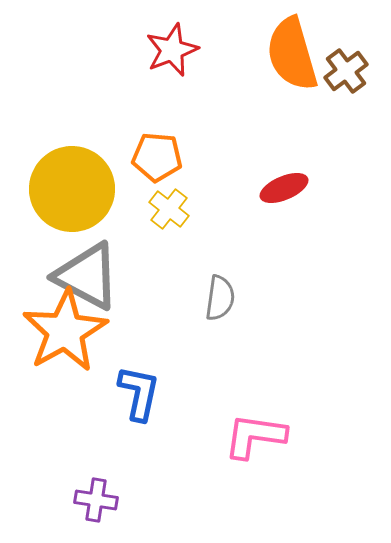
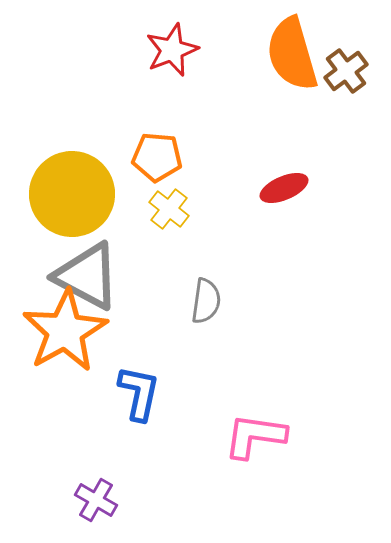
yellow circle: moved 5 px down
gray semicircle: moved 14 px left, 3 px down
purple cross: rotated 21 degrees clockwise
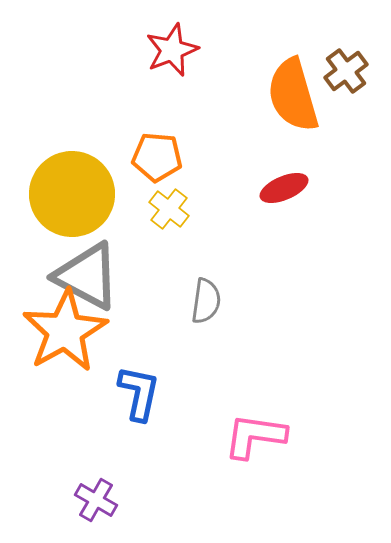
orange semicircle: moved 1 px right, 41 px down
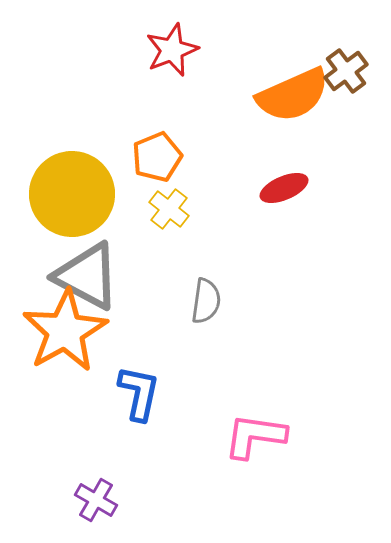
orange semicircle: rotated 98 degrees counterclockwise
orange pentagon: rotated 27 degrees counterclockwise
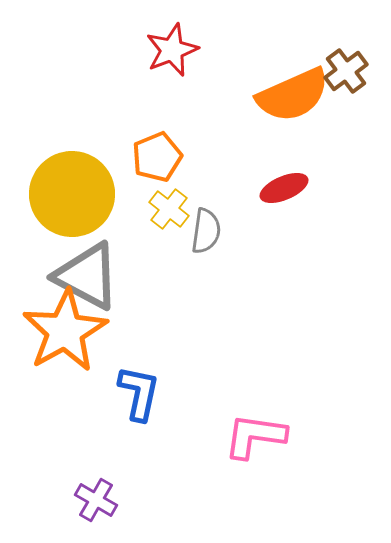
gray semicircle: moved 70 px up
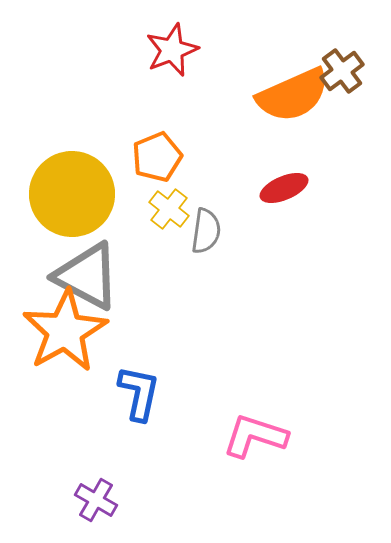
brown cross: moved 4 px left
pink L-shape: rotated 10 degrees clockwise
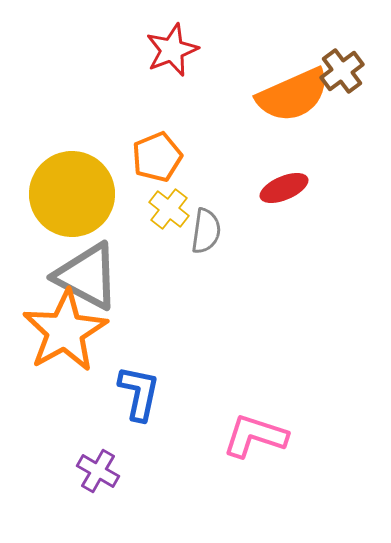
purple cross: moved 2 px right, 29 px up
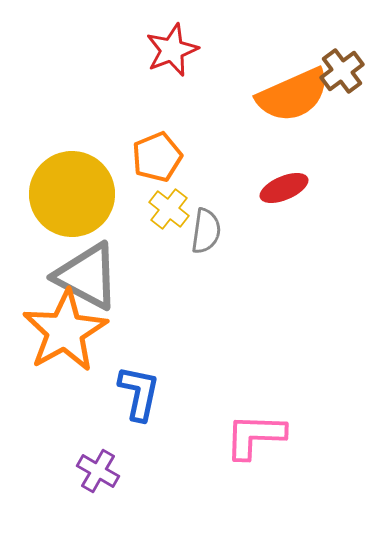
pink L-shape: rotated 16 degrees counterclockwise
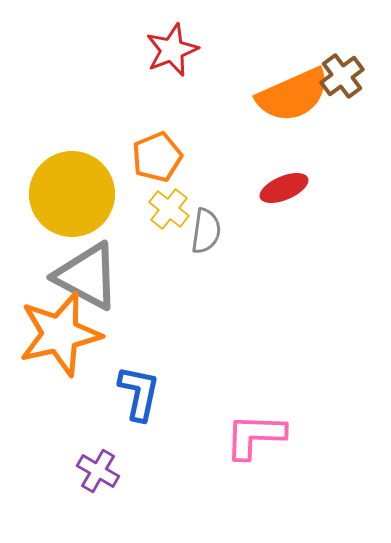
brown cross: moved 5 px down
orange star: moved 5 px left, 3 px down; rotated 16 degrees clockwise
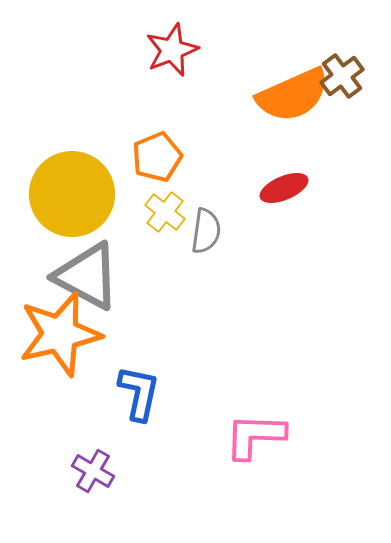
yellow cross: moved 4 px left, 3 px down
purple cross: moved 5 px left
